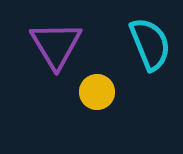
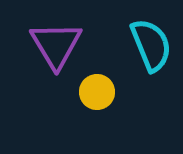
cyan semicircle: moved 1 px right, 1 px down
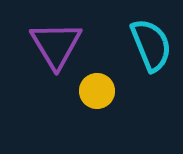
yellow circle: moved 1 px up
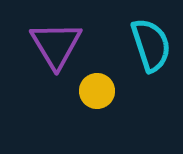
cyan semicircle: rotated 4 degrees clockwise
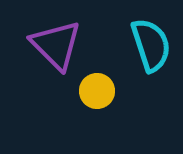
purple triangle: rotated 14 degrees counterclockwise
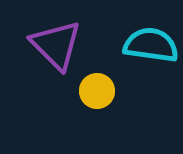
cyan semicircle: rotated 64 degrees counterclockwise
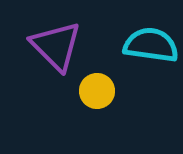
purple triangle: moved 1 px down
